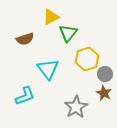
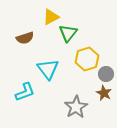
brown semicircle: moved 1 px up
gray circle: moved 1 px right
cyan L-shape: moved 4 px up
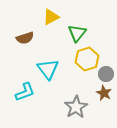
green triangle: moved 9 px right
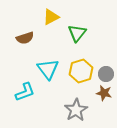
yellow hexagon: moved 6 px left, 12 px down
brown star: rotated 14 degrees counterclockwise
gray star: moved 3 px down
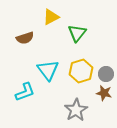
cyan triangle: moved 1 px down
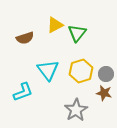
yellow triangle: moved 4 px right, 8 px down
cyan L-shape: moved 2 px left
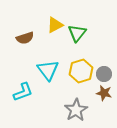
gray circle: moved 2 px left
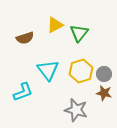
green triangle: moved 2 px right
gray star: rotated 25 degrees counterclockwise
